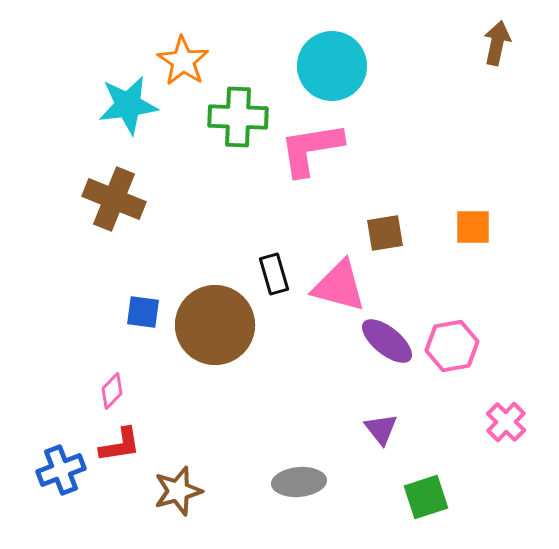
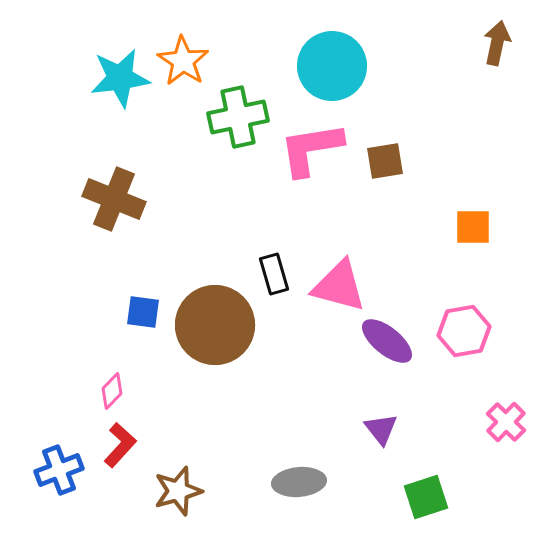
cyan star: moved 8 px left, 27 px up
green cross: rotated 14 degrees counterclockwise
brown square: moved 72 px up
pink hexagon: moved 12 px right, 15 px up
red L-shape: rotated 39 degrees counterclockwise
blue cross: moved 2 px left
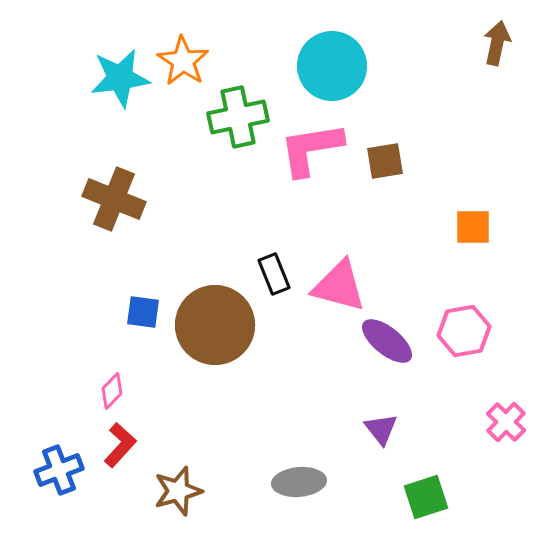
black rectangle: rotated 6 degrees counterclockwise
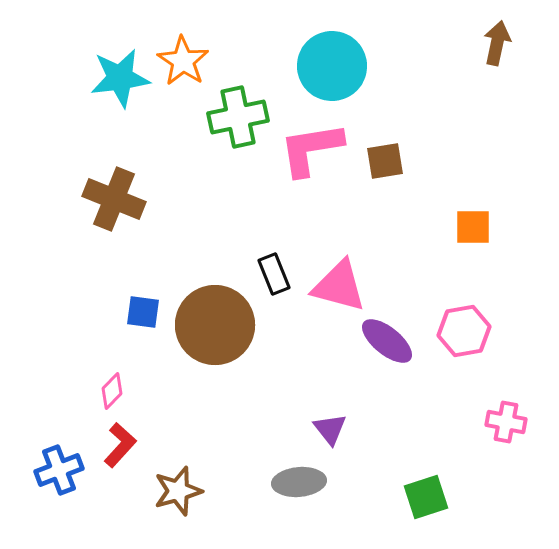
pink cross: rotated 33 degrees counterclockwise
purple triangle: moved 51 px left
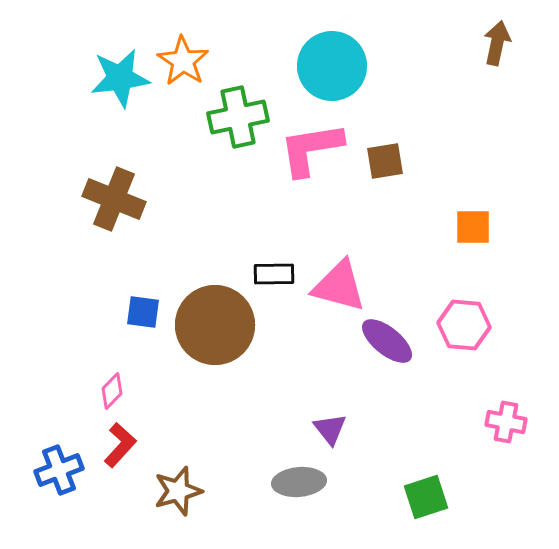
black rectangle: rotated 69 degrees counterclockwise
pink hexagon: moved 6 px up; rotated 15 degrees clockwise
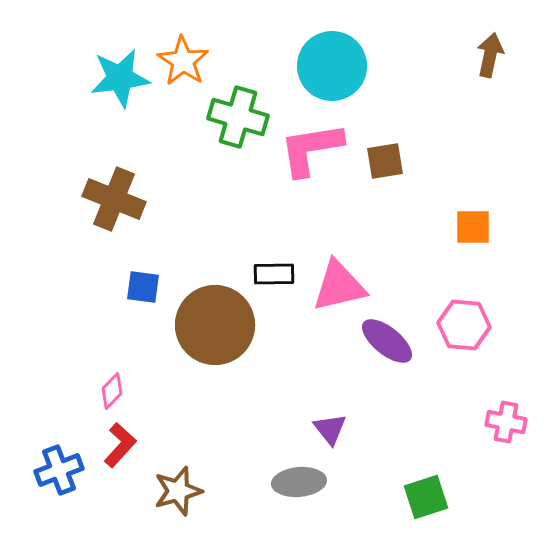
brown arrow: moved 7 px left, 12 px down
green cross: rotated 28 degrees clockwise
pink triangle: rotated 28 degrees counterclockwise
blue square: moved 25 px up
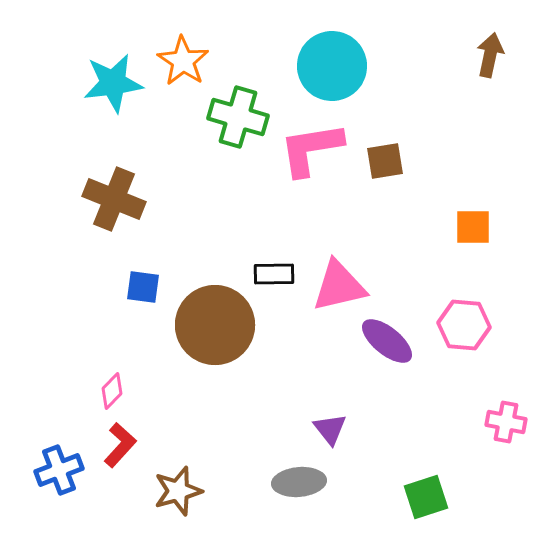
cyan star: moved 7 px left, 5 px down
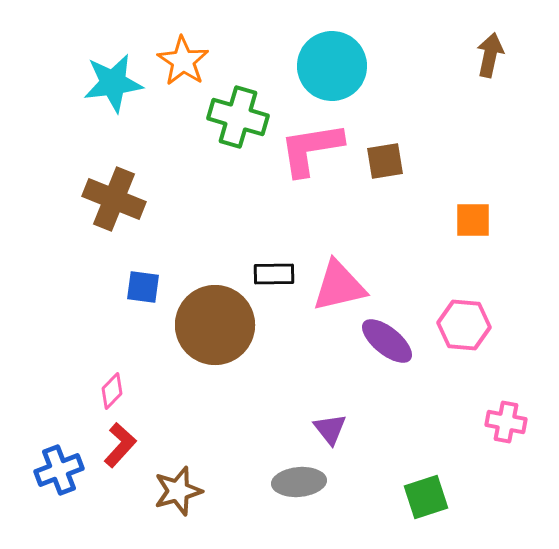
orange square: moved 7 px up
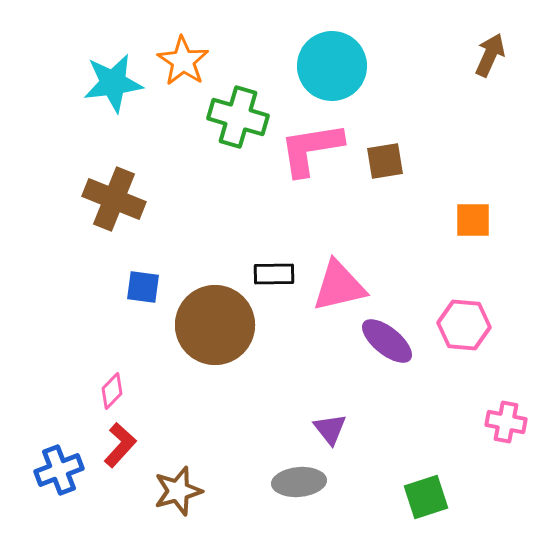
brown arrow: rotated 12 degrees clockwise
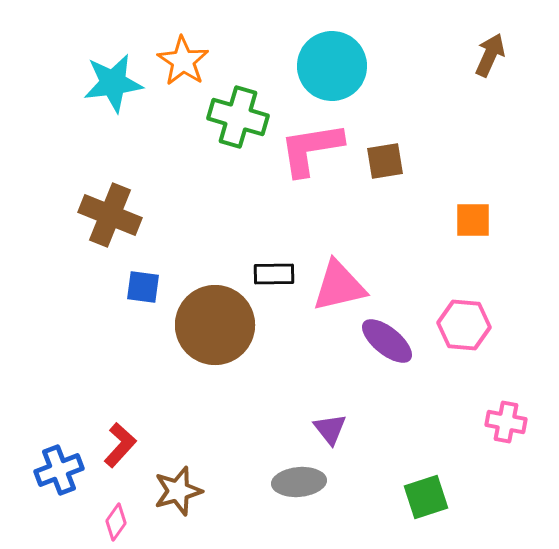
brown cross: moved 4 px left, 16 px down
pink diamond: moved 4 px right, 131 px down; rotated 9 degrees counterclockwise
